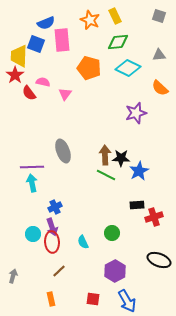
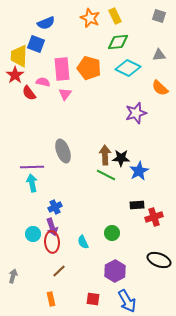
orange star: moved 2 px up
pink rectangle: moved 29 px down
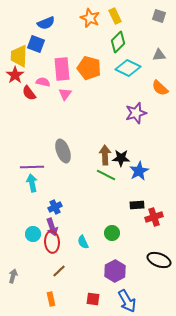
green diamond: rotated 40 degrees counterclockwise
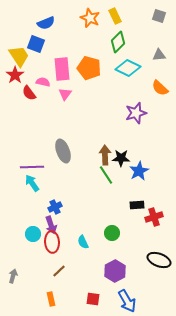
yellow trapezoid: rotated 145 degrees clockwise
green line: rotated 30 degrees clockwise
cyan arrow: rotated 24 degrees counterclockwise
purple arrow: moved 1 px left, 2 px up
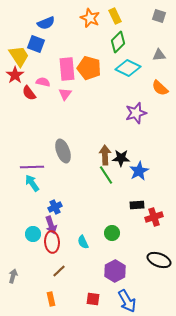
pink rectangle: moved 5 px right
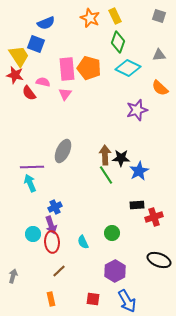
green diamond: rotated 25 degrees counterclockwise
red star: rotated 24 degrees counterclockwise
purple star: moved 1 px right, 3 px up
gray ellipse: rotated 45 degrees clockwise
cyan arrow: moved 2 px left; rotated 12 degrees clockwise
